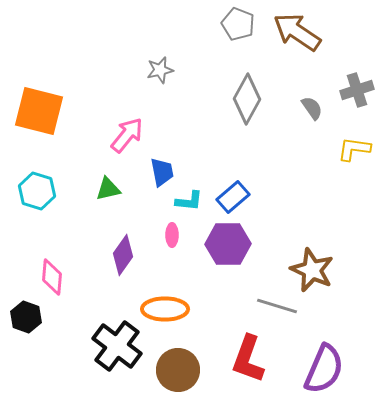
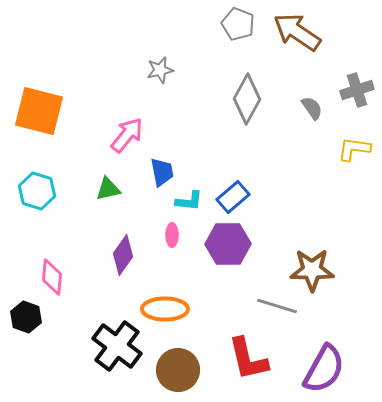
brown star: rotated 24 degrees counterclockwise
red L-shape: rotated 33 degrees counterclockwise
purple semicircle: rotated 6 degrees clockwise
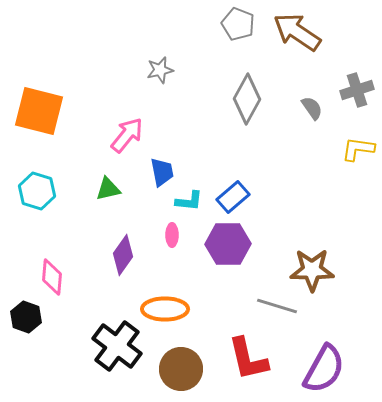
yellow L-shape: moved 4 px right
brown circle: moved 3 px right, 1 px up
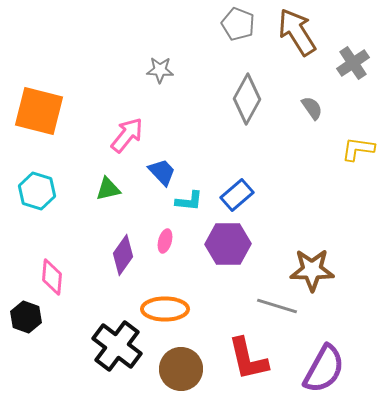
brown arrow: rotated 24 degrees clockwise
gray star: rotated 16 degrees clockwise
gray cross: moved 4 px left, 27 px up; rotated 16 degrees counterclockwise
blue trapezoid: rotated 32 degrees counterclockwise
blue rectangle: moved 4 px right, 2 px up
pink ellipse: moved 7 px left, 6 px down; rotated 15 degrees clockwise
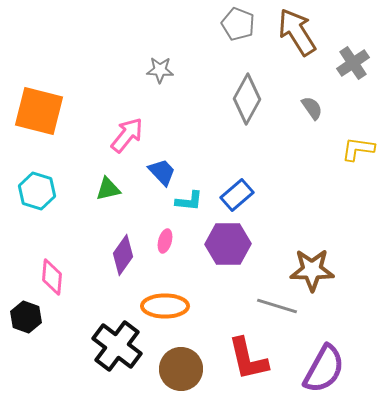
orange ellipse: moved 3 px up
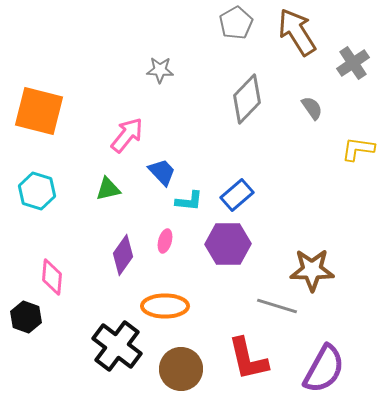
gray pentagon: moved 2 px left, 1 px up; rotated 20 degrees clockwise
gray diamond: rotated 15 degrees clockwise
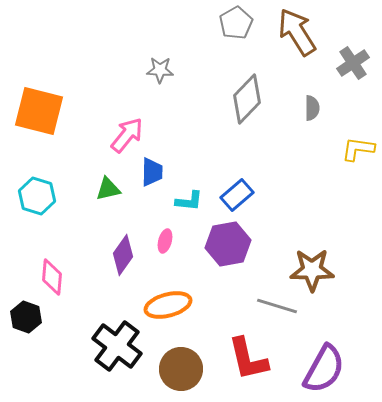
gray semicircle: rotated 35 degrees clockwise
blue trapezoid: moved 10 px left; rotated 44 degrees clockwise
cyan hexagon: moved 5 px down
purple hexagon: rotated 9 degrees counterclockwise
orange ellipse: moved 3 px right, 1 px up; rotated 15 degrees counterclockwise
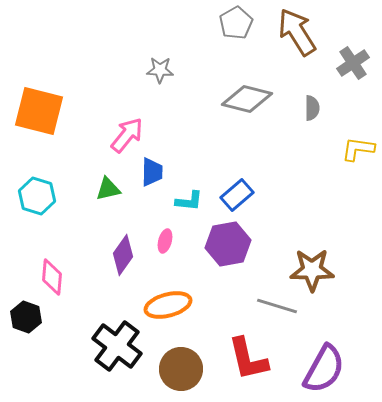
gray diamond: rotated 60 degrees clockwise
